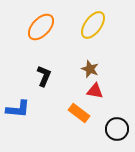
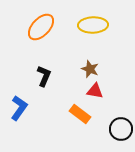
yellow ellipse: rotated 52 degrees clockwise
blue L-shape: moved 1 px right, 1 px up; rotated 60 degrees counterclockwise
orange rectangle: moved 1 px right, 1 px down
black circle: moved 4 px right
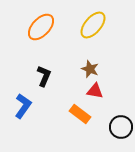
yellow ellipse: rotated 48 degrees counterclockwise
blue L-shape: moved 4 px right, 2 px up
black circle: moved 2 px up
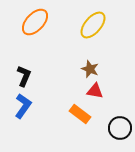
orange ellipse: moved 6 px left, 5 px up
black L-shape: moved 20 px left
black circle: moved 1 px left, 1 px down
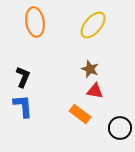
orange ellipse: rotated 52 degrees counterclockwise
black L-shape: moved 1 px left, 1 px down
blue L-shape: rotated 40 degrees counterclockwise
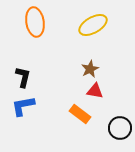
yellow ellipse: rotated 20 degrees clockwise
brown star: rotated 24 degrees clockwise
black L-shape: rotated 10 degrees counterclockwise
blue L-shape: rotated 95 degrees counterclockwise
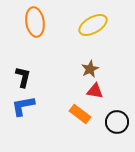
black circle: moved 3 px left, 6 px up
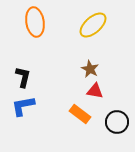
yellow ellipse: rotated 12 degrees counterclockwise
brown star: rotated 18 degrees counterclockwise
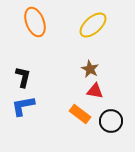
orange ellipse: rotated 12 degrees counterclockwise
black circle: moved 6 px left, 1 px up
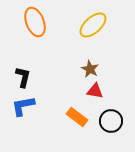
orange rectangle: moved 3 px left, 3 px down
